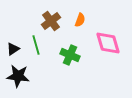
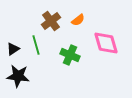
orange semicircle: moved 2 px left; rotated 32 degrees clockwise
pink diamond: moved 2 px left
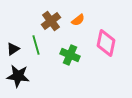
pink diamond: rotated 28 degrees clockwise
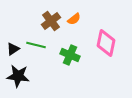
orange semicircle: moved 4 px left, 1 px up
green line: rotated 60 degrees counterclockwise
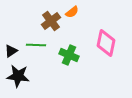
orange semicircle: moved 2 px left, 7 px up
green line: rotated 12 degrees counterclockwise
black triangle: moved 2 px left, 2 px down
green cross: moved 1 px left
